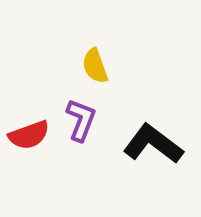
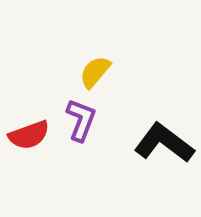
yellow semicircle: moved 6 px down; rotated 60 degrees clockwise
black L-shape: moved 11 px right, 1 px up
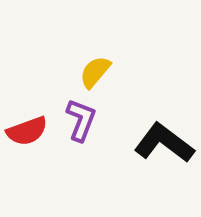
red semicircle: moved 2 px left, 4 px up
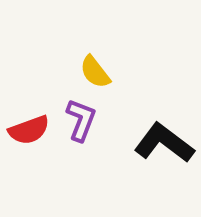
yellow semicircle: rotated 78 degrees counterclockwise
red semicircle: moved 2 px right, 1 px up
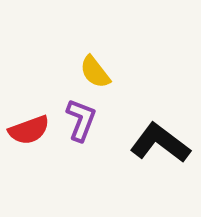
black L-shape: moved 4 px left
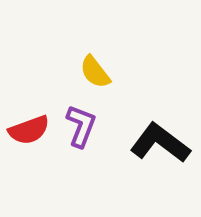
purple L-shape: moved 6 px down
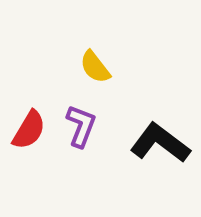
yellow semicircle: moved 5 px up
red semicircle: rotated 39 degrees counterclockwise
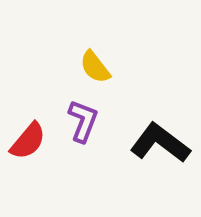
purple L-shape: moved 2 px right, 5 px up
red semicircle: moved 1 px left, 11 px down; rotated 9 degrees clockwise
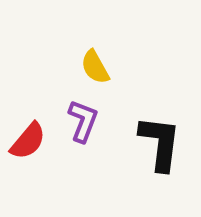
yellow semicircle: rotated 9 degrees clockwise
black L-shape: rotated 60 degrees clockwise
